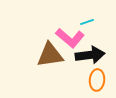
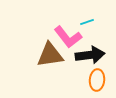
pink L-shape: moved 2 px left, 1 px up; rotated 12 degrees clockwise
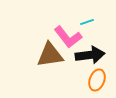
orange ellipse: rotated 15 degrees clockwise
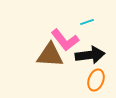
pink L-shape: moved 3 px left, 3 px down
brown triangle: rotated 12 degrees clockwise
orange ellipse: moved 1 px left
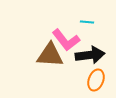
cyan line: rotated 24 degrees clockwise
pink L-shape: moved 1 px right
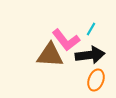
cyan line: moved 4 px right, 7 px down; rotated 64 degrees counterclockwise
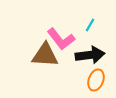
cyan line: moved 1 px left, 4 px up
pink L-shape: moved 5 px left, 1 px up
brown triangle: moved 5 px left
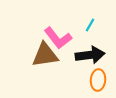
pink L-shape: moved 3 px left, 1 px up
brown triangle: rotated 12 degrees counterclockwise
orange ellipse: moved 2 px right; rotated 15 degrees counterclockwise
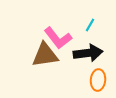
black arrow: moved 2 px left, 2 px up
